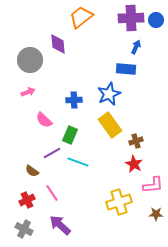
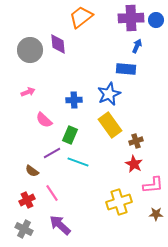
blue arrow: moved 1 px right, 1 px up
gray circle: moved 10 px up
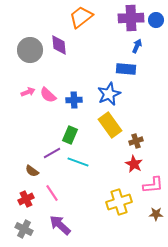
purple diamond: moved 1 px right, 1 px down
pink semicircle: moved 4 px right, 25 px up
red cross: moved 1 px left, 1 px up
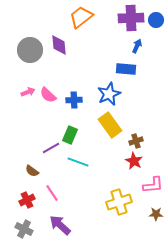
purple line: moved 1 px left, 5 px up
red star: moved 3 px up
red cross: moved 1 px right, 1 px down
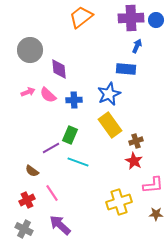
purple diamond: moved 24 px down
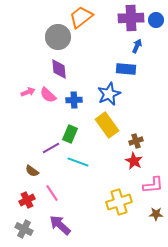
gray circle: moved 28 px right, 13 px up
yellow rectangle: moved 3 px left
green rectangle: moved 1 px up
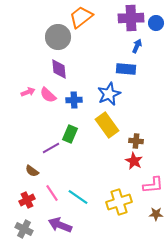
blue circle: moved 3 px down
brown cross: rotated 24 degrees clockwise
cyan line: moved 35 px down; rotated 15 degrees clockwise
purple arrow: rotated 20 degrees counterclockwise
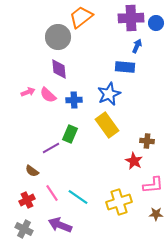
blue rectangle: moved 1 px left, 2 px up
brown cross: moved 11 px right
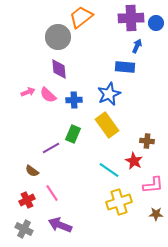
green rectangle: moved 3 px right
cyan line: moved 31 px right, 27 px up
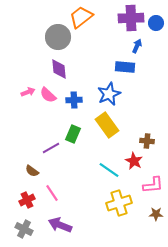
yellow cross: moved 1 px down
